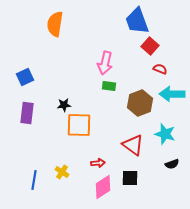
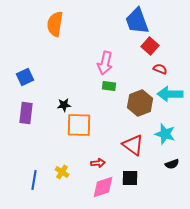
cyan arrow: moved 2 px left
purple rectangle: moved 1 px left
pink diamond: rotated 15 degrees clockwise
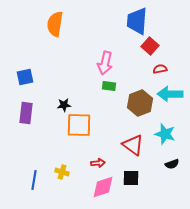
blue trapezoid: rotated 24 degrees clockwise
red semicircle: rotated 32 degrees counterclockwise
blue square: rotated 12 degrees clockwise
yellow cross: rotated 16 degrees counterclockwise
black square: moved 1 px right
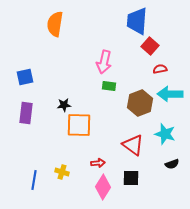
pink arrow: moved 1 px left, 1 px up
pink diamond: rotated 40 degrees counterclockwise
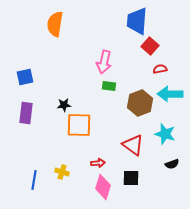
pink diamond: rotated 15 degrees counterclockwise
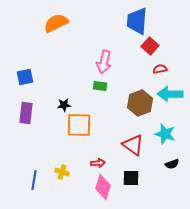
orange semicircle: moved 1 px right, 1 px up; rotated 55 degrees clockwise
green rectangle: moved 9 px left
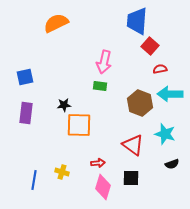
brown hexagon: rotated 20 degrees counterclockwise
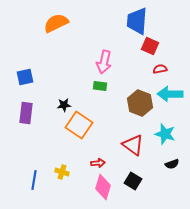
red square: rotated 18 degrees counterclockwise
orange square: rotated 32 degrees clockwise
black square: moved 2 px right, 3 px down; rotated 30 degrees clockwise
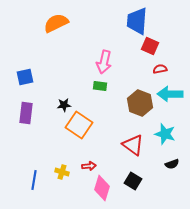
red arrow: moved 9 px left, 3 px down
pink diamond: moved 1 px left, 1 px down
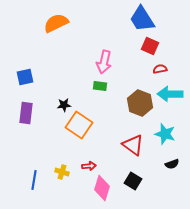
blue trapezoid: moved 5 px right, 2 px up; rotated 36 degrees counterclockwise
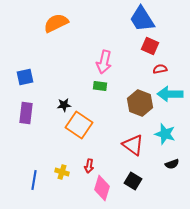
red arrow: rotated 104 degrees clockwise
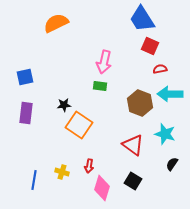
black semicircle: rotated 144 degrees clockwise
